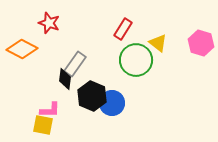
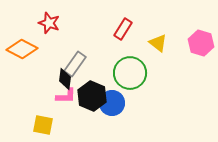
green circle: moved 6 px left, 13 px down
pink L-shape: moved 16 px right, 14 px up
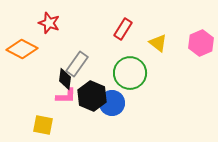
pink hexagon: rotated 20 degrees clockwise
gray rectangle: moved 2 px right
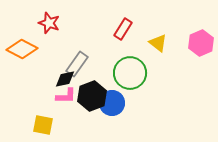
black diamond: rotated 70 degrees clockwise
black hexagon: rotated 16 degrees clockwise
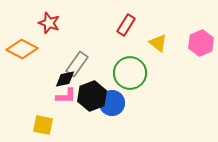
red rectangle: moved 3 px right, 4 px up
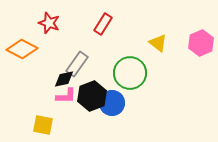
red rectangle: moved 23 px left, 1 px up
black diamond: moved 1 px left
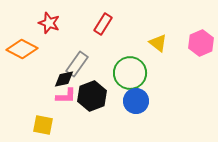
blue circle: moved 24 px right, 2 px up
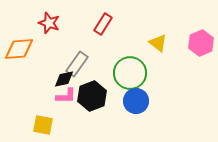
orange diamond: moved 3 px left; rotated 32 degrees counterclockwise
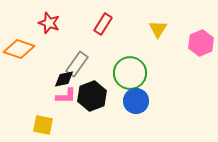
yellow triangle: moved 14 px up; rotated 24 degrees clockwise
orange diamond: rotated 24 degrees clockwise
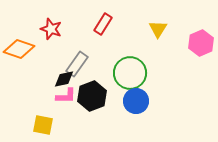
red star: moved 2 px right, 6 px down
